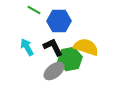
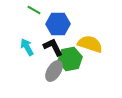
blue hexagon: moved 1 px left, 3 px down
yellow semicircle: moved 4 px right, 3 px up
gray ellipse: rotated 20 degrees counterclockwise
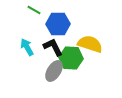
green hexagon: moved 1 px right, 1 px up; rotated 15 degrees clockwise
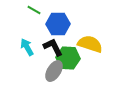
green hexagon: moved 3 px left
